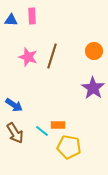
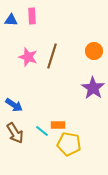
yellow pentagon: moved 3 px up
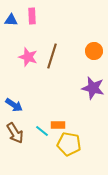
purple star: rotated 20 degrees counterclockwise
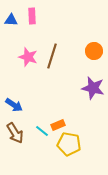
orange rectangle: rotated 24 degrees counterclockwise
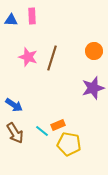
brown line: moved 2 px down
purple star: rotated 30 degrees counterclockwise
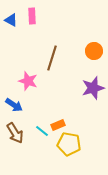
blue triangle: rotated 24 degrees clockwise
pink star: moved 24 px down
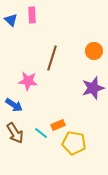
pink rectangle: moved 1 px up
blue triangle: rotated 16 degrees clockwise
pink star: rotated 12 degrees counterclockwise
cyan line: moved 1 px left, 2 px down
yellow pentagon: moved 5 px right, 1 px up
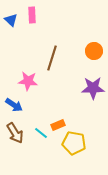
purple star: rotated 15 degrees clockwise
